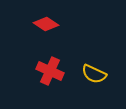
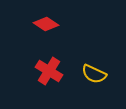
red cross: moved 1 px left; rotated 8 degrees clockwise
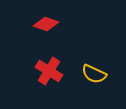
red diamond: rotated 15 degrees counterclockwise
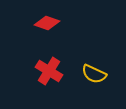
red diamond: moved 1 px right, 1 px up
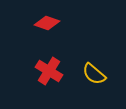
yellow semicircle: rotated 15 degrees clockwise
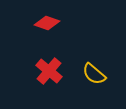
red cross: rotated 8 degrees clockwise
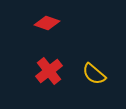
red cross: rotated 12 degrees clockwise
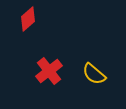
red diamond: moved 19 px left, 4 px up; rotated 60 degrees counterclockwise
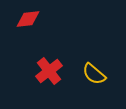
red diamond: rotated 35 degrees clockwise
